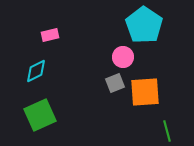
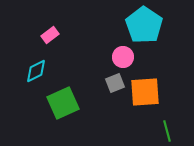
pink rectangle: rotated 24 degrees counterclockwise
green square: moved 23 px right, 12 px up
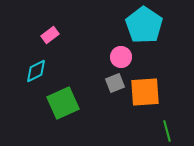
pink circle: moved 2 px left
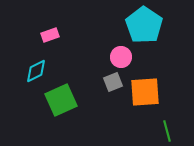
pink rectangle: rotated 18 degrees clockwise
gray square: moved 2 px left, 1 px up
green square: moved 2 px left, 3 px up
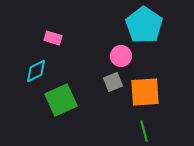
pink rectangle: moved 3 px right, 3 px down; rotated 36 degrees clockwise
pink circle: moved 1 px up
green line: moved 23 px left
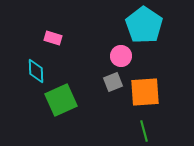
cyan diamond: rotated 65 degrees counterclockwise
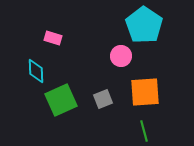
gray square: moved 10 px left, 17 px down
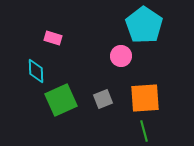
orange square: moved 6 px down
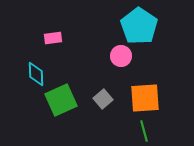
cyan pentagon: moved 5 px left, 1 px down
pink rectangle: rotated 24 degrees counterclockwise
cyan diamond: moved 3 px down
gray square: rotated 18 degrees counterclockwise
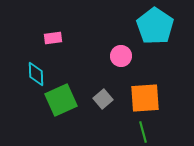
cyan pentagon: moved 16 px right
green line: moved 1 px left, 1 px down
